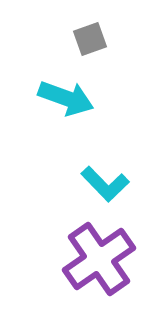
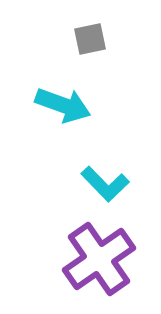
gray square: rotated 8 degrees clockwise
cyan arrow: moved 3 px left, 7 px down
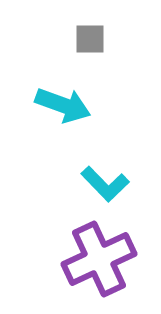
gray square: rotated 12 degrees clockwise
purple cross: rotated 10 degrees clockwise
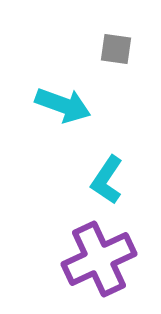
gray square: moved 26 px right, 10 px down; rotated 8 degrees clockwise
cyan L-shape: moved 2 px right, 4 px up; rotated 78 degrees clockwise
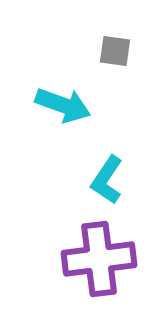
gray square: moved 1 px left, 2 px down
purple cross: rotated 18 degrees clockwise
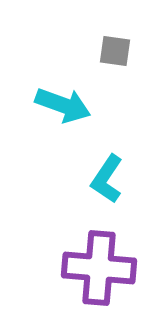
cyan L-shape: moved 1 px up
purple cross: moved 9 px down; rotated 12 degrees clockwise
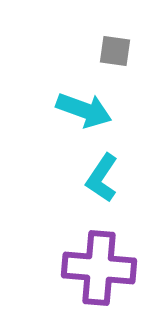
cyan arrow: moved 21 px right, 5 px down
cyan L-shape: moved 5 px left, 1 px up
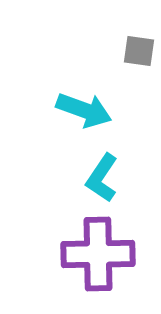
gray square: moved 24 px right
purple cross: moved 1 px left, 14 px up; rotated 6 degrees counterclockwise
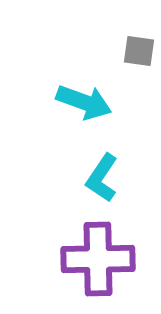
cyan arrow: moved 8 px up
purple cross: moved 5 px down
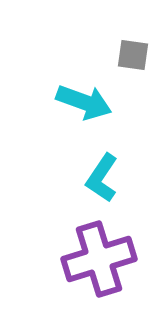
gray square: moved 6 px left, 4 px down
purple cross: moved 1 px right; rotated 16 degrees counterclockwise
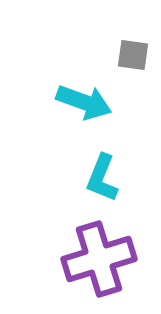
cyan L-shape: rotated 12 degrees counterclockwise
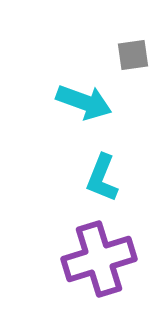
gray square: rotated 16 degrees counterclockwise
